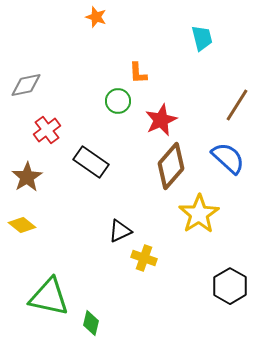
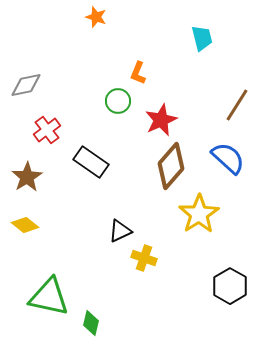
orange L-shape: rotated 25 degrees clockwise
yellow diamond: moved 3 px right
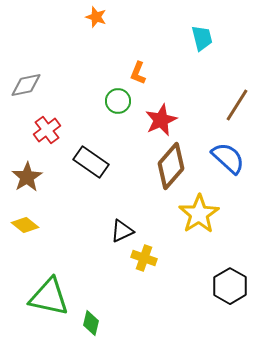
black triangle: moved 2 px right
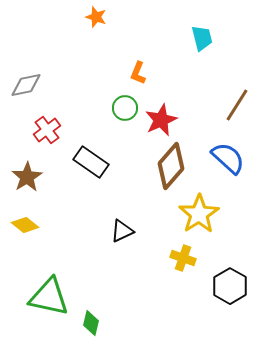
green circle: moved 7 px right, 7 px down
yellow cross: moved 39 px right
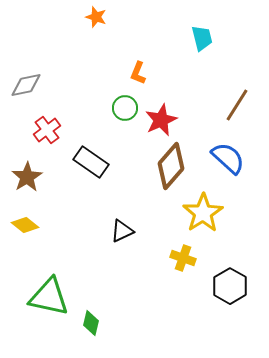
yellow star: moved 4 px right, 1 px up
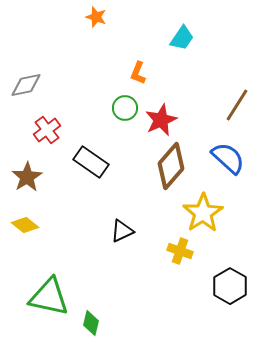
cyan trapezoid: moved 20 px left; rotated 48 degrees clockwise
yellow cross: moved 3 px left, 7 px up
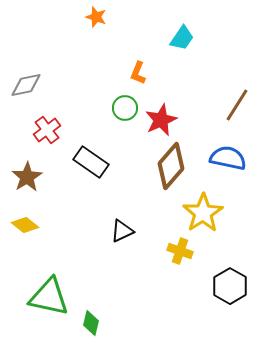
blue semicircle: rotated 30 degrees counterclockwise
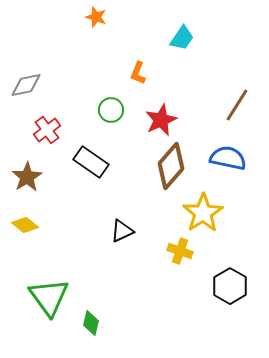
green circle: moved 14 px left, 2 px down
green triangle: rotated 42 degrees clockwise
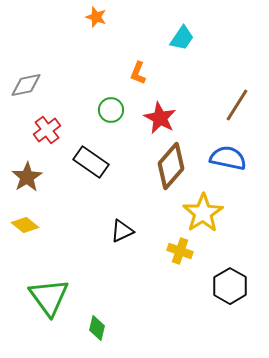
red star: moved 1 px left, 2 px up; rotated 20 degrees counterclockwise
green diamond: moved 6 px right, 5 px down
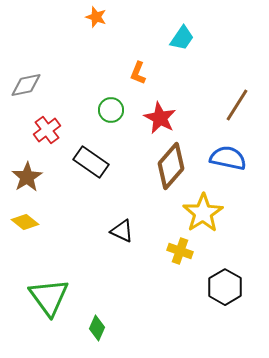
yellow diamond: moved 3 px up
black triangle: rotated 50 degrees clockwise
black hexagon: moved 5 px left, 1 px down
green diamond: rotated 10 degrees clockwise
